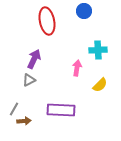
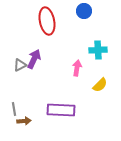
gray triangle: moved 9 px left, 15 px up
gray line: rotated 40 degrees counterclockwise
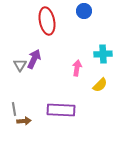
cyan cross: moved 5 px right, 4 px down
gray triangle: rotated 32 degrees counterclockwise
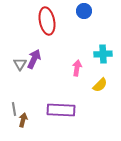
gray triangle: moved 1 px up
brown arrow: moved 1 px left, 1 px up; rotated 72 degrees counterclockwise
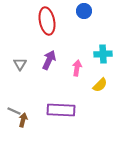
purple arrow: moved 15 px right, 1 px down
gray line: moved 2 px down; rotated 56 degrees counterclockwise
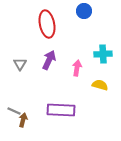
red ellipse: moved 3 px down
yellow semicircle: rotated 119 degrees counterclockwise
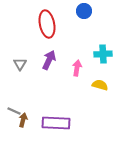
purple rectangle: moved 5 px left, 13 px down
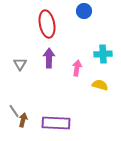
purple arrow: moved 2 px up; rotated 24 degrees counterclockwise
gray line: rotated 32 degrees clockwise
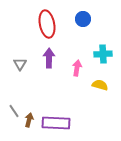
blue circle: moved 1 px left, 8 px down
brown arrow: moved 6 px right
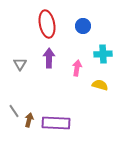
blue circle: moved 7 px down
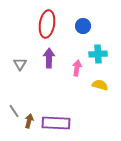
red ellipse: rotated 20 degrees clockwise
cyan cross: moved 5 px left
brown arrow: moved 1 px down
